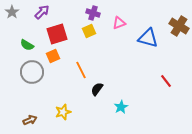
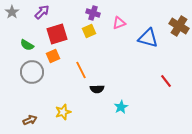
black semicircle: rotated 128 degrees counterclockwise
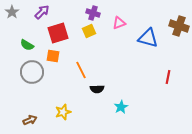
brown cross: rotated 12 degrees counterclockwise
red square: moved 1 px right, 1 px up
orange square: rotated 32 degrees clockwise
red line: moved 2 px right, 4 px up; rotated 48 degrees clockwise
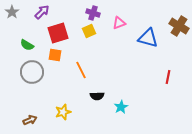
brown cross: rotated 12 degrees clockwise
orange square: moved 2 px right, 1 px up
black semicircle: moved 7 px down
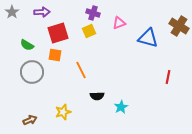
purple arrow: rotated 42 degrees clockwise
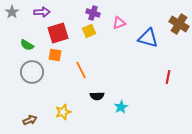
brown cross: moved 2 px up
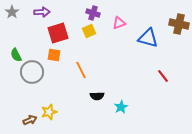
brown cross: rotated 18 degrees counterclockwise
green semicircle: moved 11 px left, 10 px down; rotated 32 degrees clockwise
orange square: moved 1 px left
red line: moved 5 px left, 1 px up; rotated 48 degrees counterclockwise
yellow star: moved 14 px left
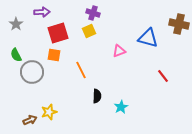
gray star: moved 4 px right, 12 px down
pink triangle: moved 28 px down
black semicircle: rotated 88 degrees counterclockwise
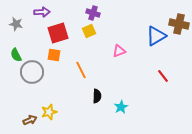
gray star: rotated 24 degrees counterclockwise
blue triangle: moved 8 px right, 2 px up; rotated 45 degrees counterclockwise
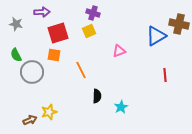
red line: moved 2 px right, 1 px up; rotated 32 degrees clockwise
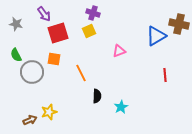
purple arrow: moved 2 px right, 2 px down; rotated 56 degrees clockwise
orange square: moved 4 px down
orange line: moved 3 px down
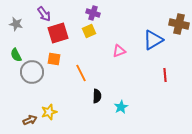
blue triangle: moved 3 px left, 4 px down
